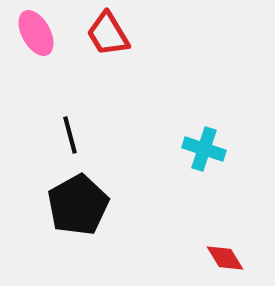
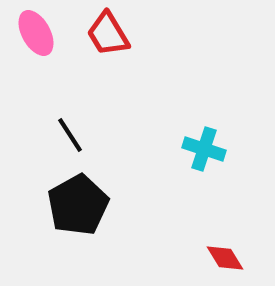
black line: rotated 18 degrees counterclockwise
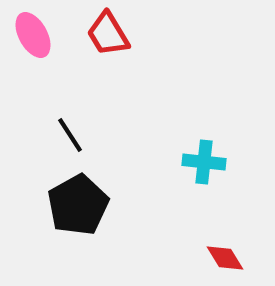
pink ellipse: moved 3 px left, 2 px down
cyan cross: moved 13 px down; rotated 12 degrees counterclockwise
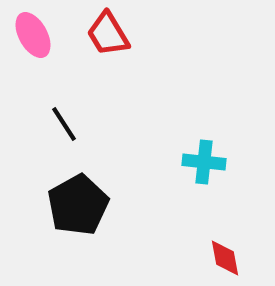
black line: moved 6 px left, 11 px up
red diamond: rotated 21 degrees clockwise
